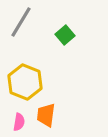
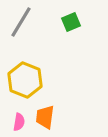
green square: moved 6 px right, 13 px up; rotated 18 degrees clockwise
yellow hexagon: moved 2 px up
orange trapezoid: moved 1 px left, 2 px down
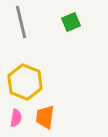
gray line: rotated 44 degrees counterclockwise
yellow hexagon: moved 2 px down
pink semicircle: moved 3 px left, 4 px up
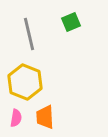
gray line: moved 8 px right, 12 px down
orange trapezoid: rotated 10 degrees counterclockwise
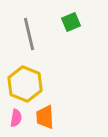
yellow hexagon: moved 2 px down
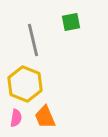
green square: rotated 12 degrees clockwise
gray line: moved 4 px right, 6 px down
orange trapezoid: rotated 20 degrees counterclockwise
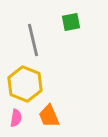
orange trapezoid: moved 4 px right, 1 px up
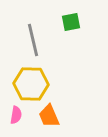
yellow hexagon: moved 6 px right; rotated 20 degrees counterclockwise
pink semicircle: moved 3 px up
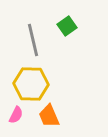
green square: moved 4 px left, 4 px down; rotated 24 degrees counterclockwise
pink semicircle: rotated 18 degrees clockwise
